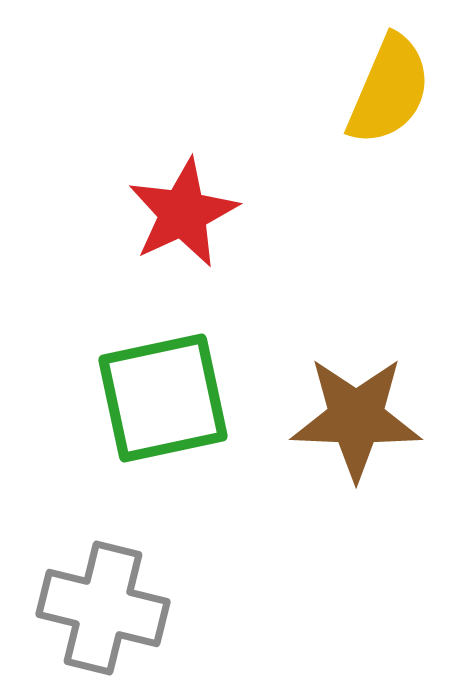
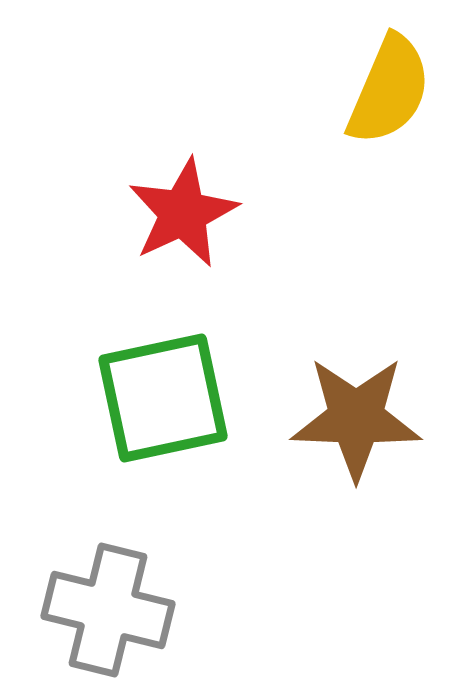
gray cross: moved 5 px right, 2 px down
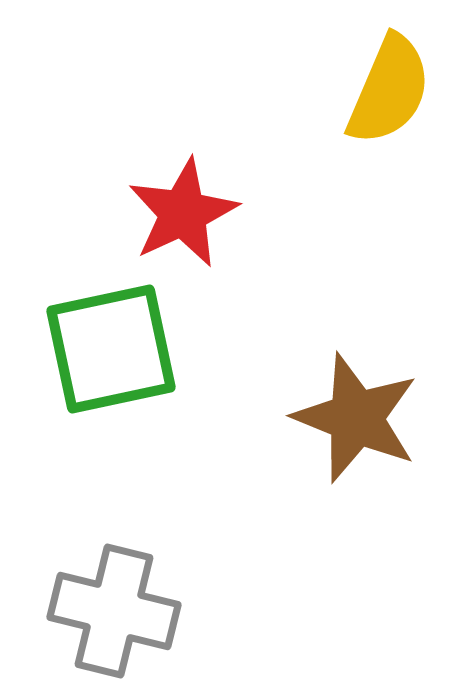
green square: moved 52 px left, 49 px up
brown star: rotated 20 degrees clockwise
gray cross: moved 6 px right, 1 px down
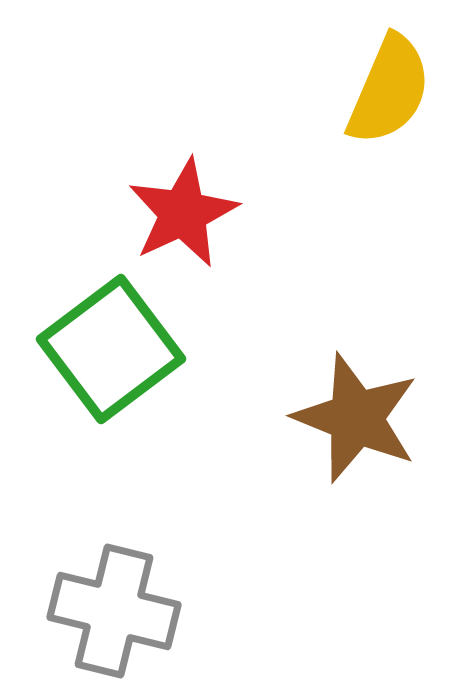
green square: rotated 25 degrees counterclockwise
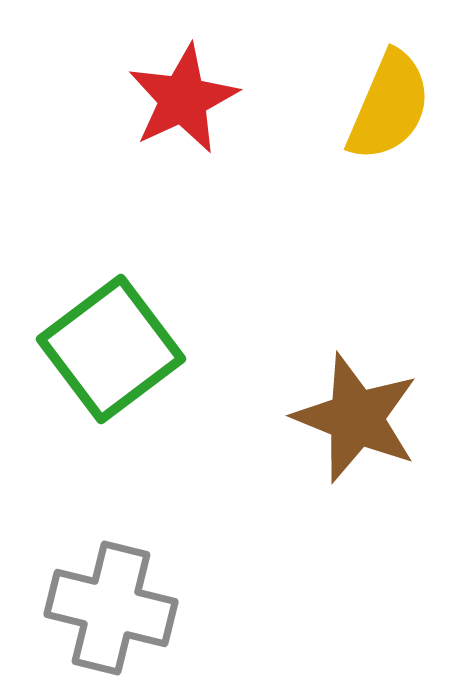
yellow semicircle: moved 16 px down
red star: moved 114 px up
gray cross: moved 3 px left, 3 px up
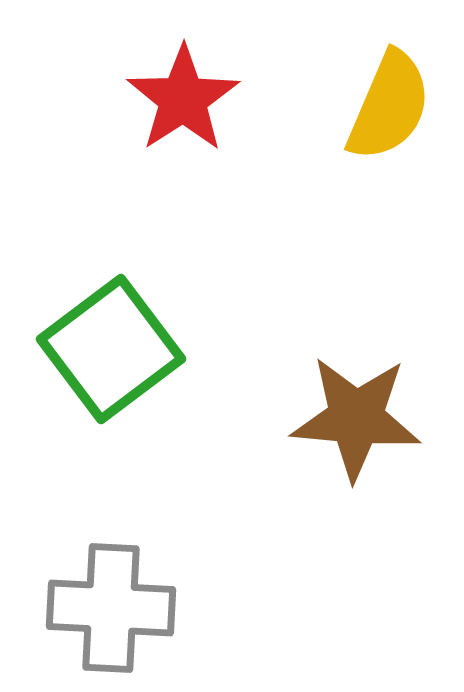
red star: rotated 8 degrees counterclockwise
brown star: rotated 17 degrees counterclockwise
gray cross: rotated 11 degrees counterclockwise
